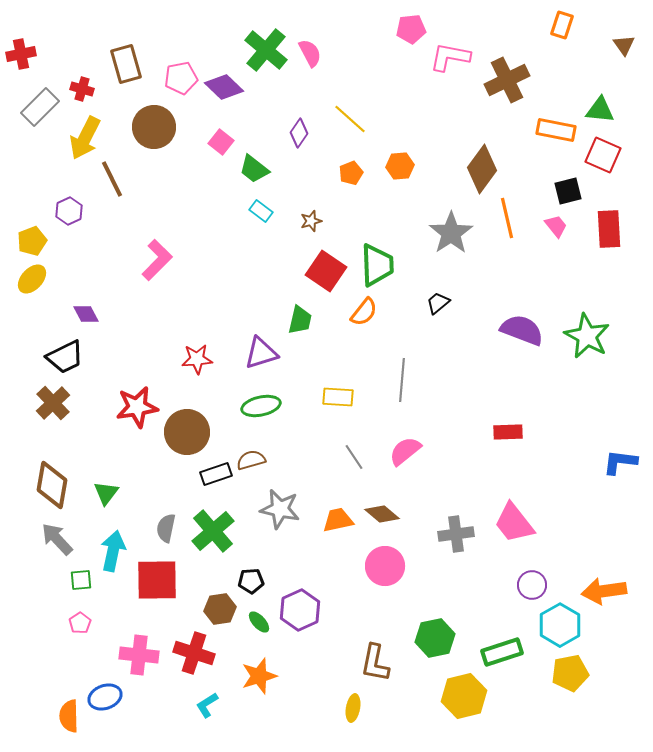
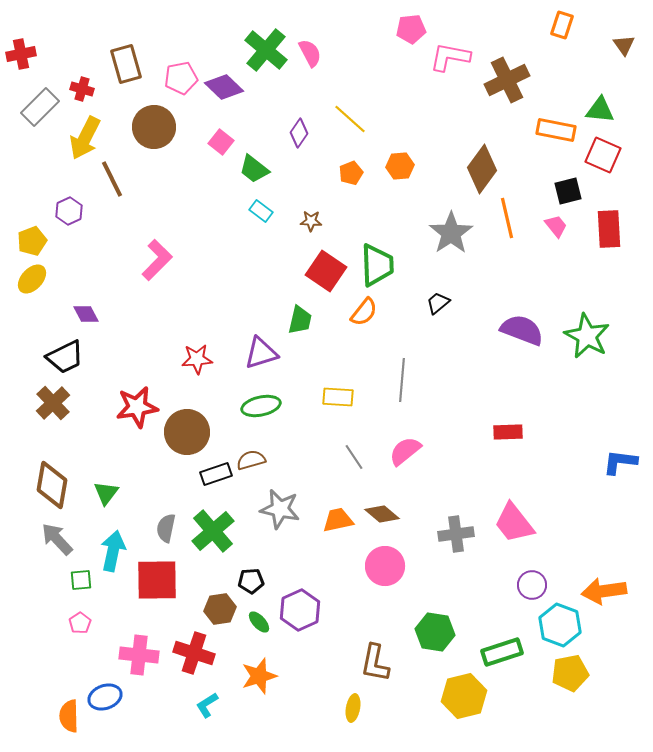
brown star at (311, 221): rotated 20 degrees clockwise
cyan hexagon at (560, 625): rotated 9 degrees counterclockwise
green hexagon at (435, 638): moved 6 px up; rotated 21 degrees clockwise
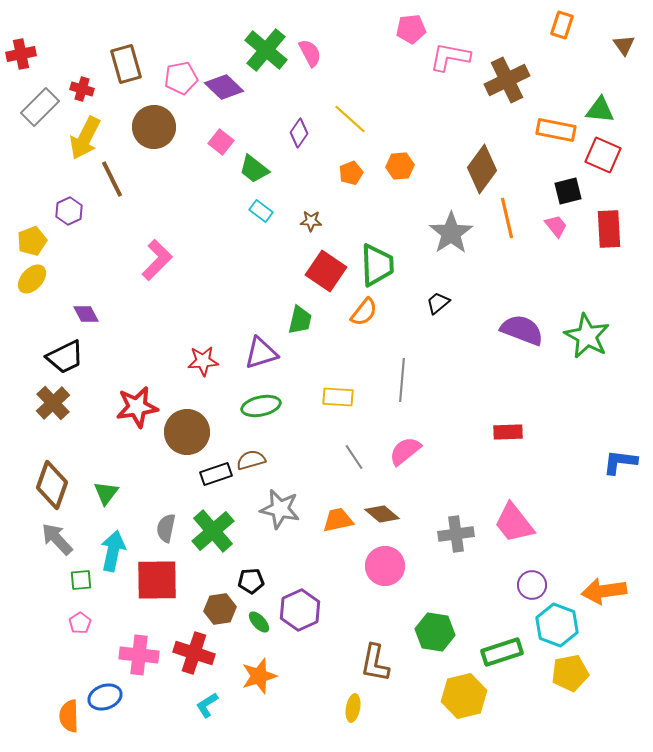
red star at (197, 359): moved 6 px right, 2 px down
brown diamond at (52, 485): rotated 9 degrees clockwise
cyan hexagon at (560, 625): moved 3 px left
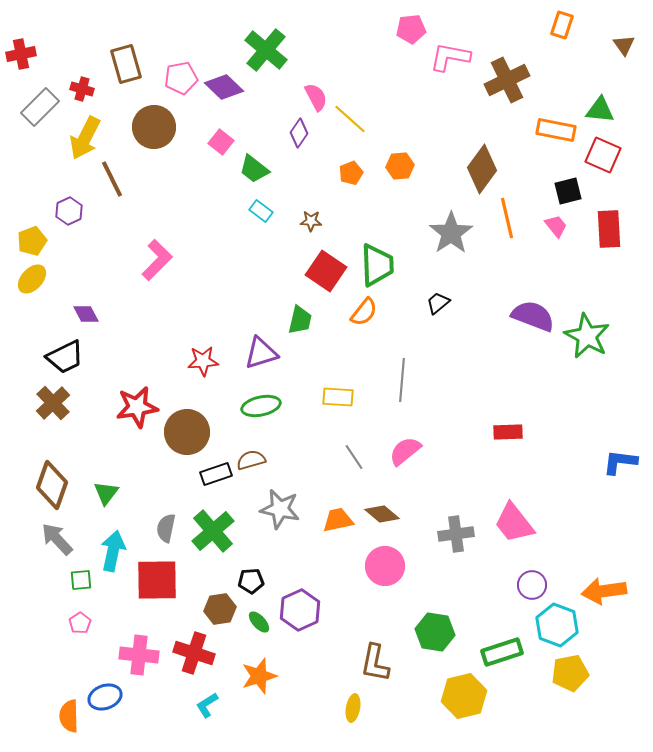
pink semicircle at (310, 53): moved 6 px right, 44 px down
purple semicircle at (522, 330): moved 11 px right, 14 px up
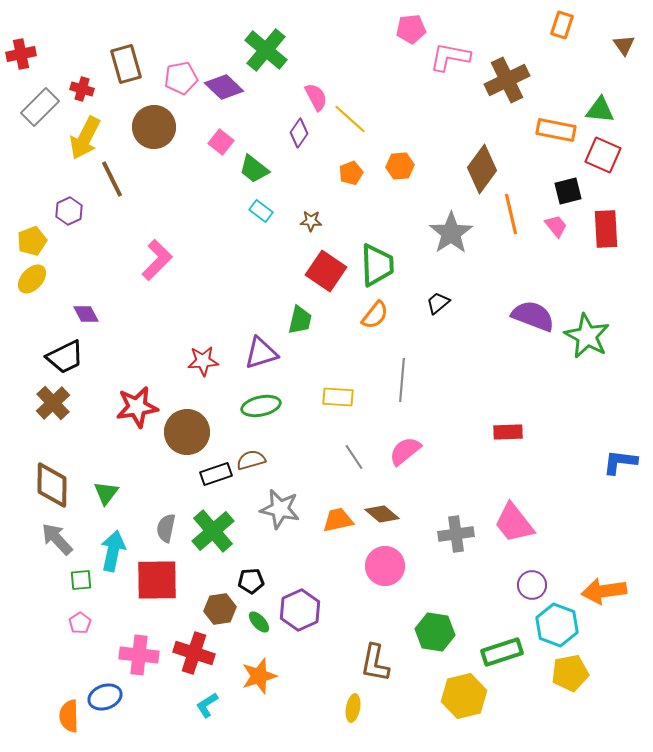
orange line at (507, 218): moved 4 px right, 4 px up
red rectangle at (609, 229): moved 3 px left
orange semicircle at (364, 312): moved 11 px right, 3 px down
brown diamond at (52, 485): rotated 18 degrees counterclockwise
